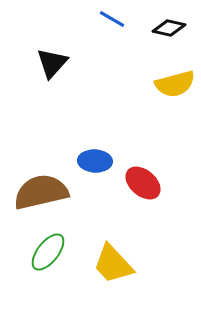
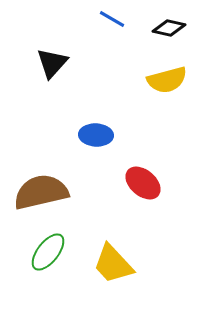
yellow semicircle: moved 8 px left, 4 px up
blue ellipse: moved 1 px right, 26 px up
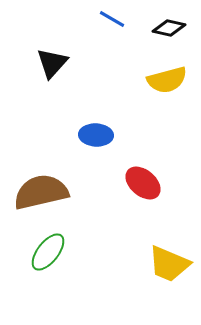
yellow trapezoid: moved 56 px right; rotated 24 degrees counterclockwise
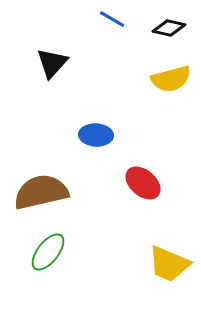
yellow semicircle: moved 4 px right, 1 px up
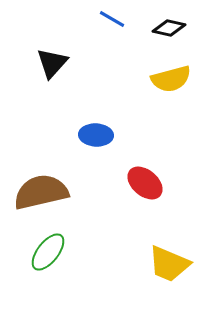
red ellipse: moved 2 px right
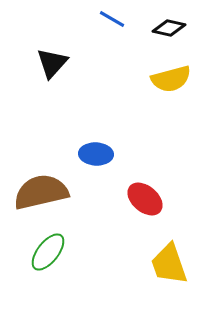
blue ellipse: moved 19 px down
red ellipse: moved 16 px down
yellow trapezoid: rotated 48 degrees clockwise
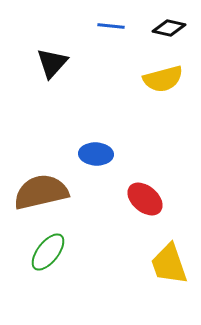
blue line: moved 1 px left, 7 px down; rotated 24 degrees counterclockwise
yellow semicircle: moved 8 px left
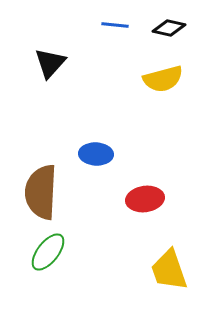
blue line: moved 4 px right, 1 px up
black triangle: moved 2 px left
brown semicircle: rotated 74 degrees counterclockwise
red ellipse: rotated 48 degrees counterclockwise
yellow trapezoid: moved 6 px down
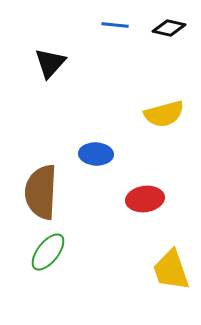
yellow semicircle: moved 1 px right, 35 px down
yellow trapezoid: moved 2 px right
